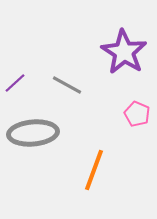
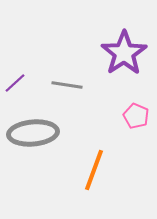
purple star: moved 1 px down; rotated 6 degrees clockwise
gray line: rotated 20 degrees counterclockwise
pink pentagon: moved 1 px left, 2 px down
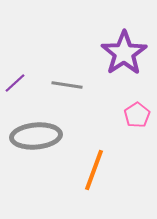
pink pentagon: moved 1 px right, 1 px up; rotated 15 degrees clockwise
gray ellipse: moved 3 px right, 3 px down
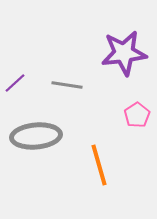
purple star: rotated 27 degrees clockwise
orange line: moved 5 px right, 5 px up; rotated 36 degrees counterclockwise
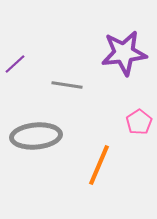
purple line: moved 19 px up
pink pentagon: moved 2 px right, 7 px down
orange line: rotated 39 degrees clockwise
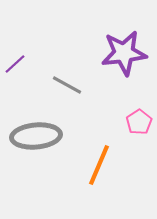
gray line: rotated 20 degrees clockwise
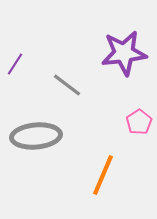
purple line: rotated 15 degrees counterclockwise
gray line: rotated 8 degrees clockwise
orange line: moved 4 px right, 10 px down
